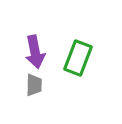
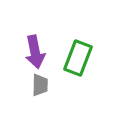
gray trapezoid: moved 6 px right
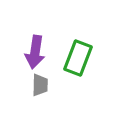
purple arrow: rotated 20 degrees clockwise
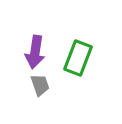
gray trapezoid: rotated 20 degrees counterclockwise
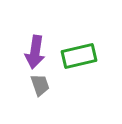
green rectangle: moved 1 px right, 2 px up; rotated 56 degrees clockwise
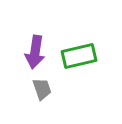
gray trapezoid: moved 2 px right, 4 px down
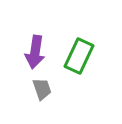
green rectangle: rotated 52 degrees counterclockwise
